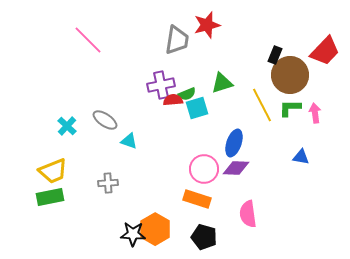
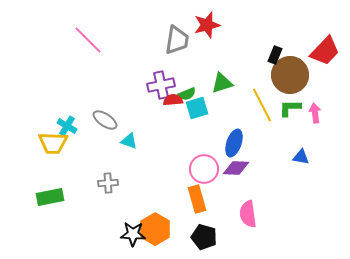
cyan cross: rotated 12 degrees counterclockwise
yellow trapezoid: moved 28 px up; rotated 24 degrees clockwise
orange rectangle: rotated 56 degrees clockwise
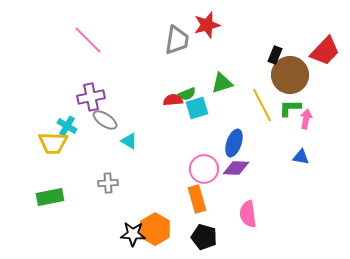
purple cross: moved 70 px left, 12 px down
pink arrow: moved 9 px left, 6 px down; rotated 18 degrees clockwise
cyan triangle: rotated 12 degrees clockwise
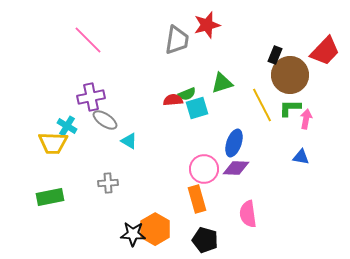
black pentagon: moved 1 px right, 3 px down
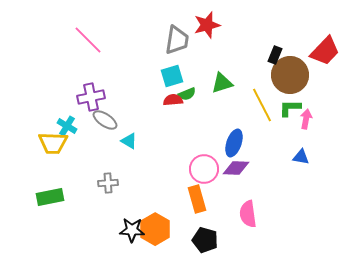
cyan square: moved 25 px left, 32 px up
black star: moved 1 px left, 4 px up
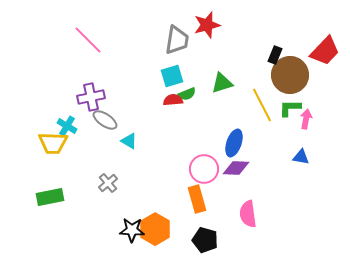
gray cross: rotated 36 degrees counterclockwise
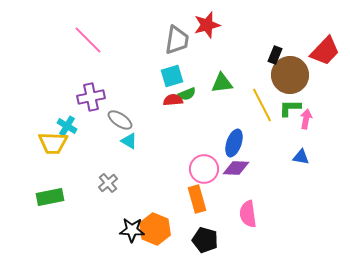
green triangle: rotated 10 degrees clockwise
gray ellipse: moved 15 px right
orange hexagon: rotated 8 degrees counterclockwise
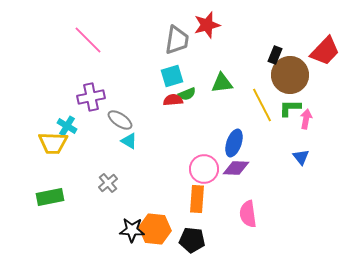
blue triangle: rotated 42 degrees clockwise
orange rectangle: rotated 20 degrees clockwise
orange hexagon: rotated 16 degrees counterclockwise
black pentagon: moved 13 px left; rotated 10 degrees counterclockwise
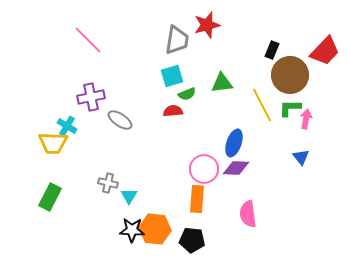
black rectangle: moved 3 px left, 5 px up
red semicircle: moved 11 px down
cyan triangle: moved 55 px down; rotated 30 degrees clockwise
gray cross: rotated 36 degrees counterclockwise
green rectangle: rotated 52 degrees counterclockwise
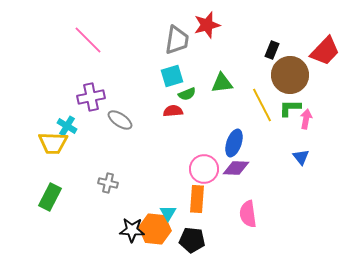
cyan triangle: moved 39 px right, 17 px down
